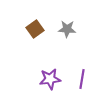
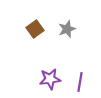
gray star: rotated 24 degrees counterclockwise
purple line: moved 2 px left, 3 px down
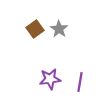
gray star: moved 8 px left; rotated 18 degrees counterclockwise
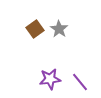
purple line: rotated 48 degrees counterclockwise
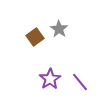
brown square: moved 8 px down
purple star: rotated 25 degrees counterclockwise
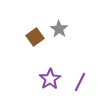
purple line: rotated 66 degrees clockwise
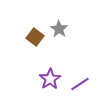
brown square: rotated 18 degrees counterclockwise
purple line: moved 2 px down; rotated 30 degrees clockwise
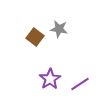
gray star: rotated 24 degrees counterclockwise
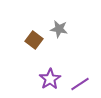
brown square: moved 1 px left, 3 px down
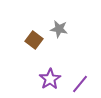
purple line: rotated 18 degrees counterclockwise
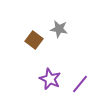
purple star: rotated 15 degrees counterclockwise
